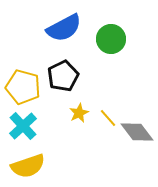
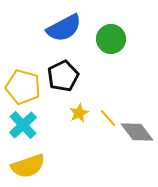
cyan cross: moved 1 px up
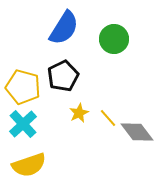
blue semicircle: rotated 30 degrees counterclockwise
green circle: moved 3 px right
cyan cross: moved 1 px up
yellow semicircle: moved 1 px right, 1 px up
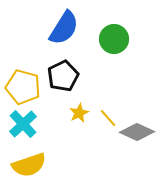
gray diamond: rotated 28 degrees counterclockwise
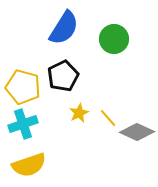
cyan cross: rotated 24 degrees clockwise
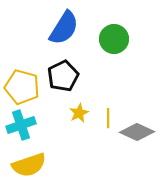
yellow pentagon: moved 1 px left
yellow line: rotated 42 degrees clockwise
cyan cross: moved 2 px left, 1 px down
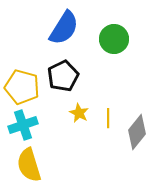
yellow star: rotated 18 degrees counterclockwise
cyan cross: moved 2 px right
gray diamond: rotated 76 degrees counterclockwise
yellow semicircle: rotated 92 degrees clockwise
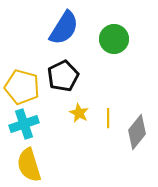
cyan cross: moved 1 px right, 1 px up
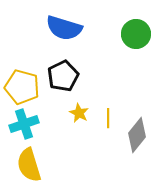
blue semicircle: rotated 75 degrees clockwise
green circle: moved 22 px right, 5 px up
gray diamond: moved 3 px down
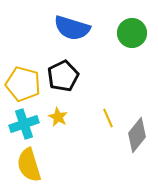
blue semicircle: moved 8 px right
green circle: moved 4 px left, 1 px up
yellow pentagon: moved 1 px right, 3 px up
yellow star: moved 21 px left, 4 px down
yellow line: rotated 24 degrees counterclockwise
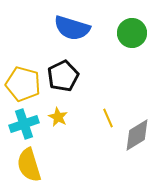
gray diamond: rotated 20 degrees clockwise
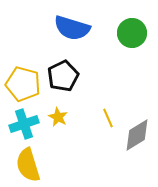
yellow semicircle: moved 1 px left
